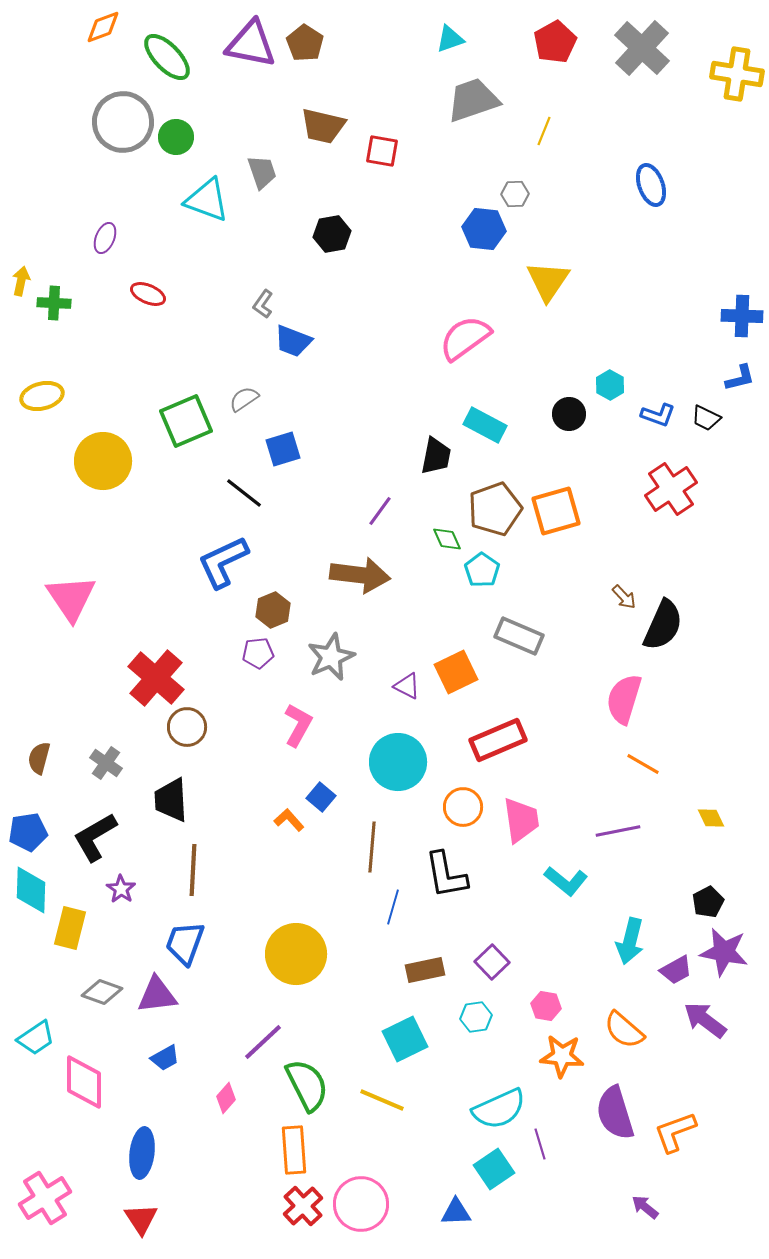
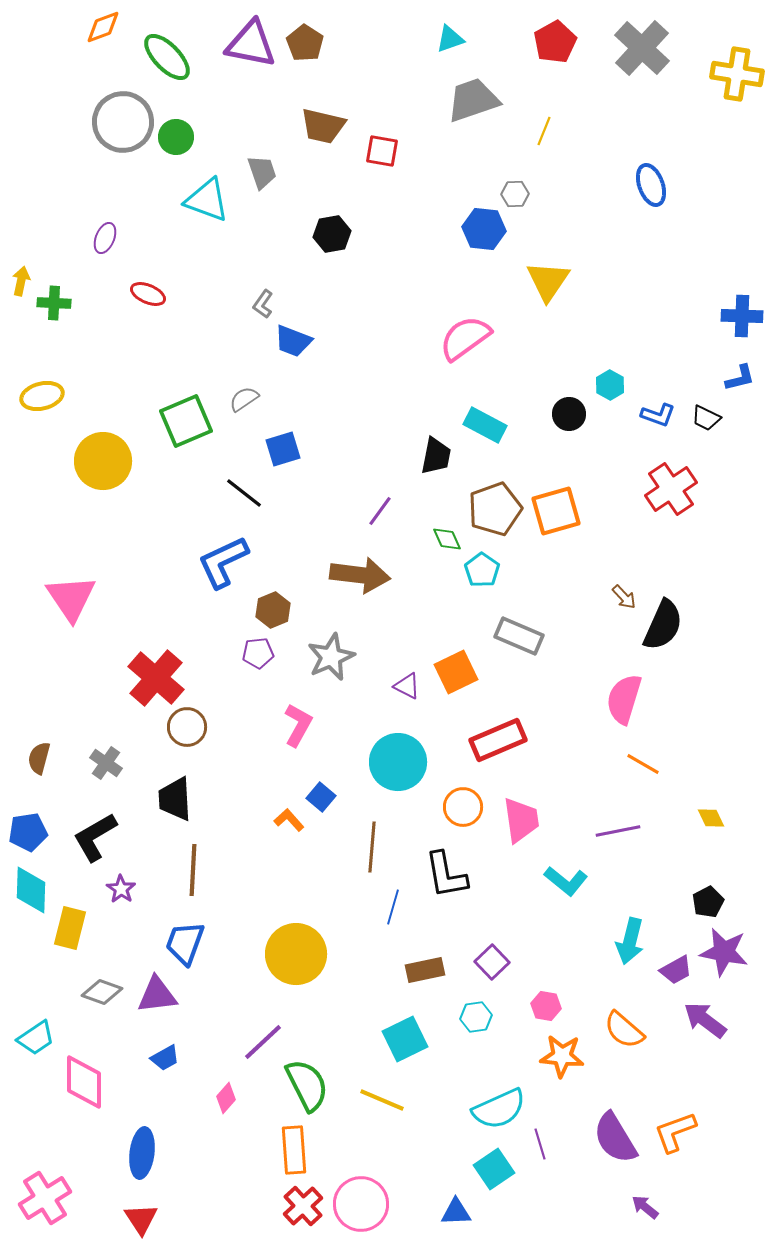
black trapezoid at (171, 800): moved 4 px right, 1 px up
purple semicircle at (615, 1113): moved 25 px down; rotated 14 degrees counterclockwise
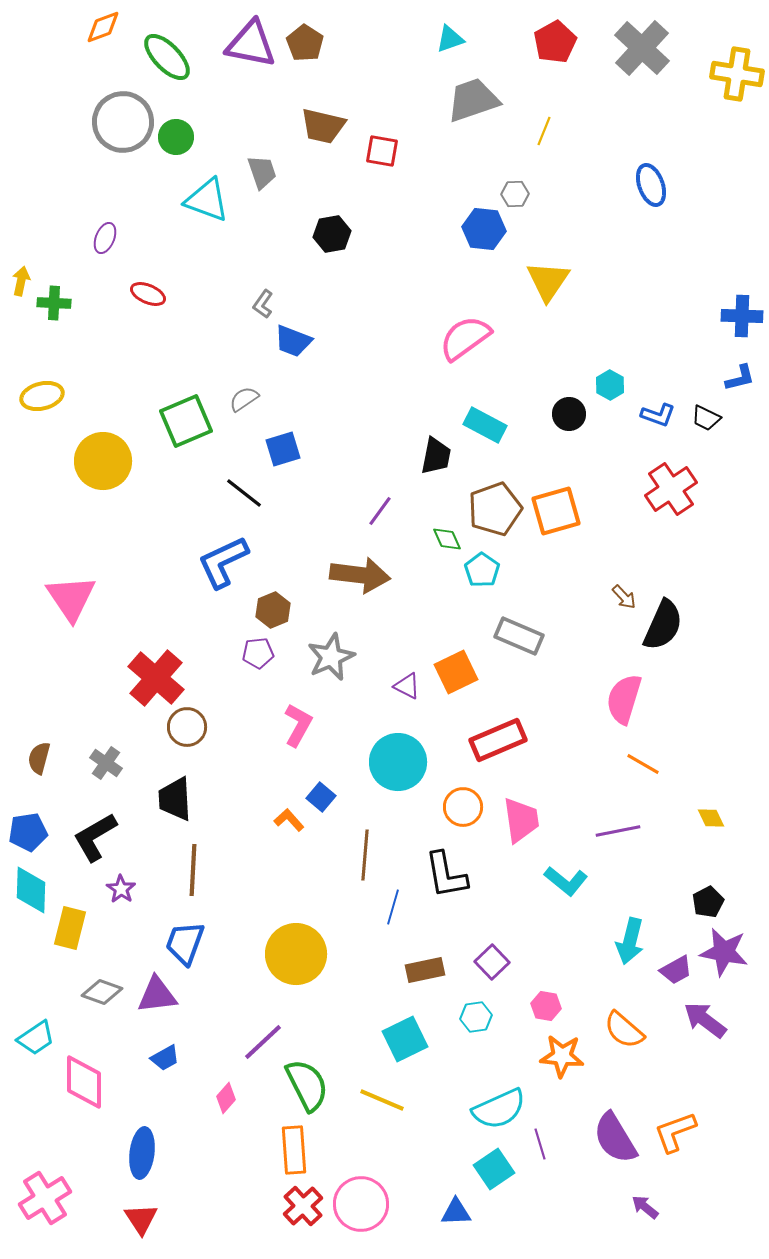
brown line at (372, 847): moved 7 px left, 8 px down
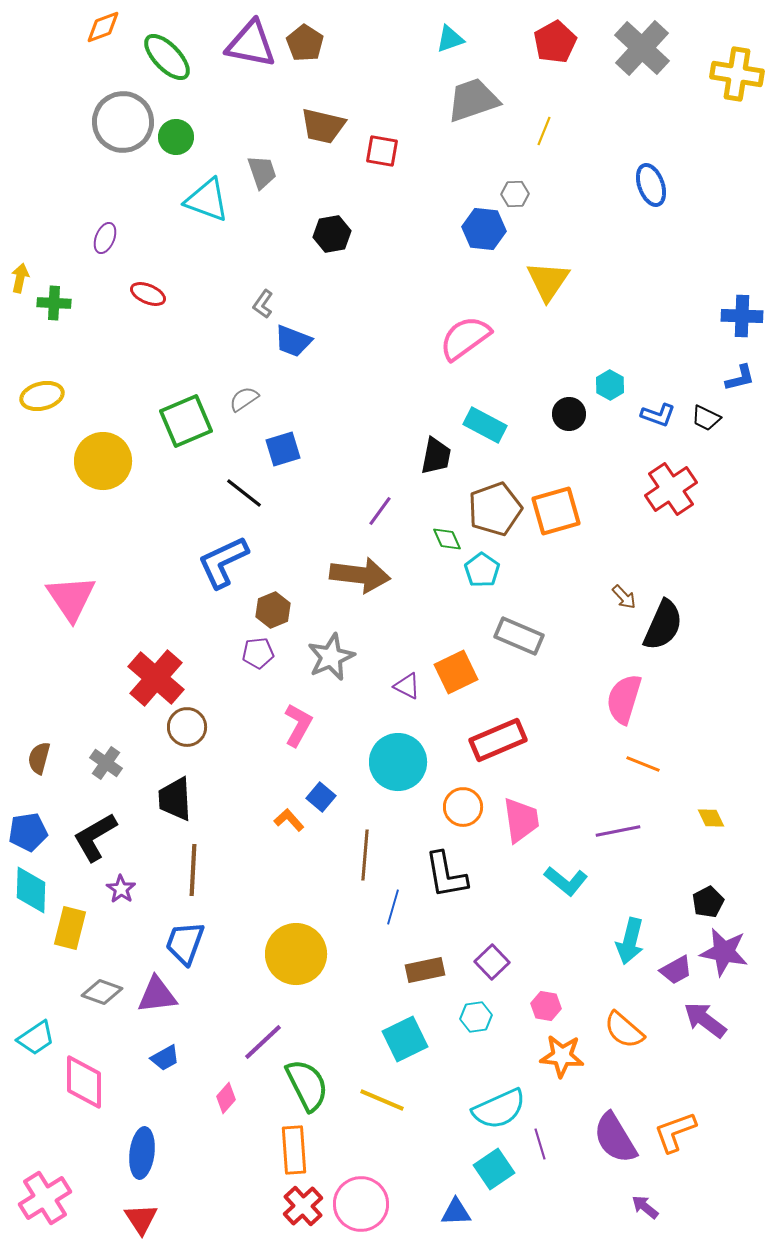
yellow arrow at (21, 281): moved 1 px left, 3 px up
orange line at (643, 764): rotated 8 degrees counterclockwise
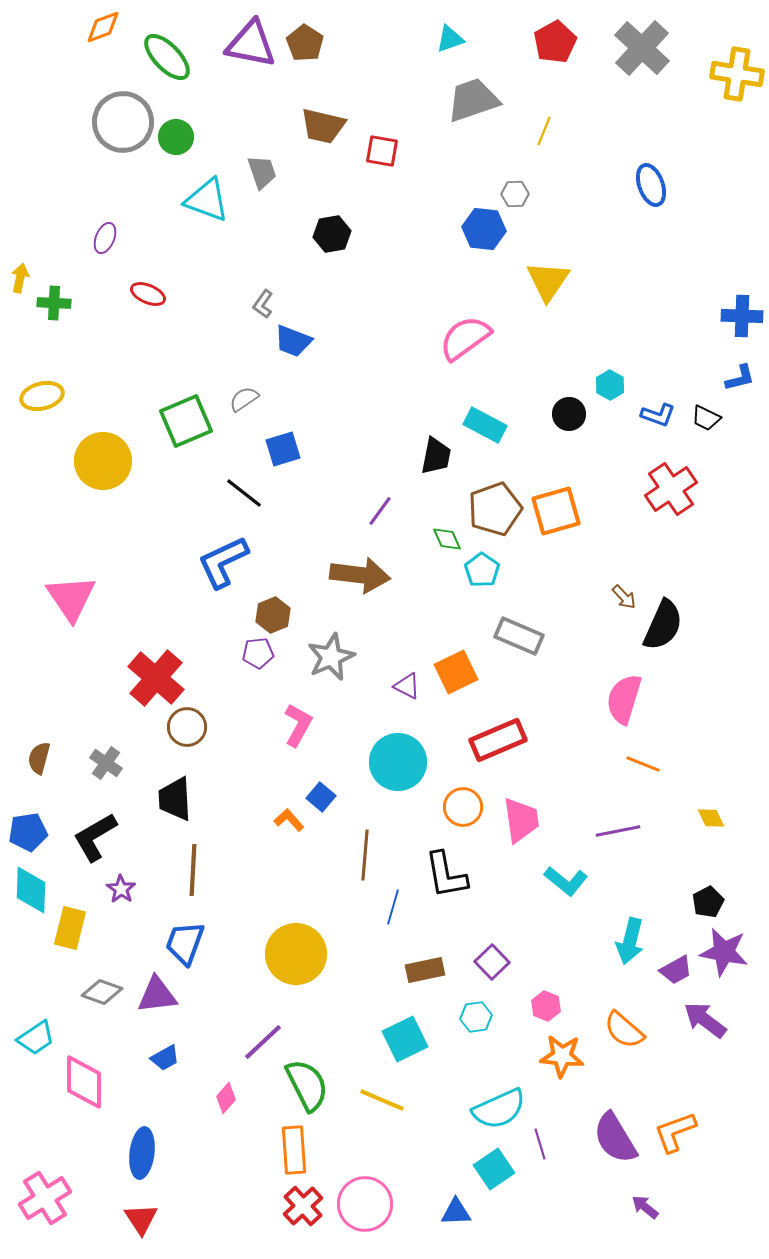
brown hexagon at (273, 610): moved 5 px down
pink hexagon at (546, 1006): rotated 12 degrees clockwise
pink circle at (361, 1204): moved 4 px right
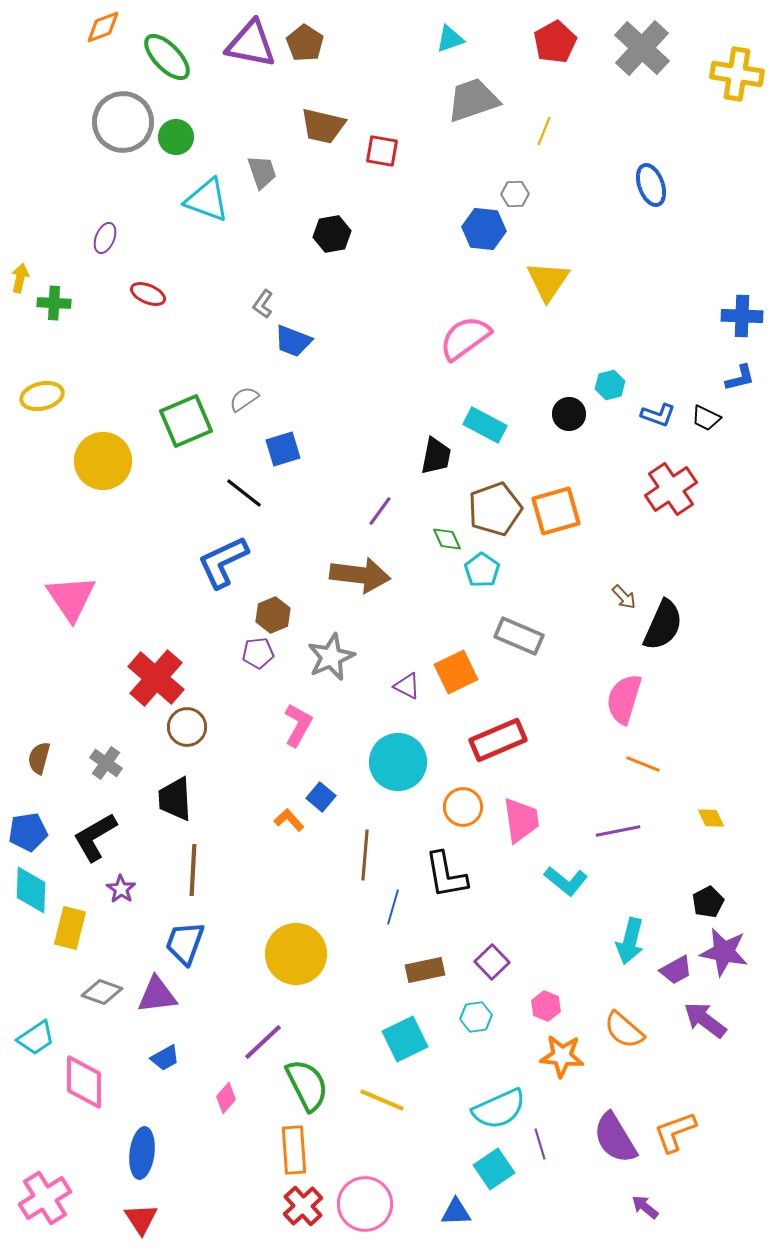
cyan hexagon at (610, 385): rotated 16 degrees clockwise
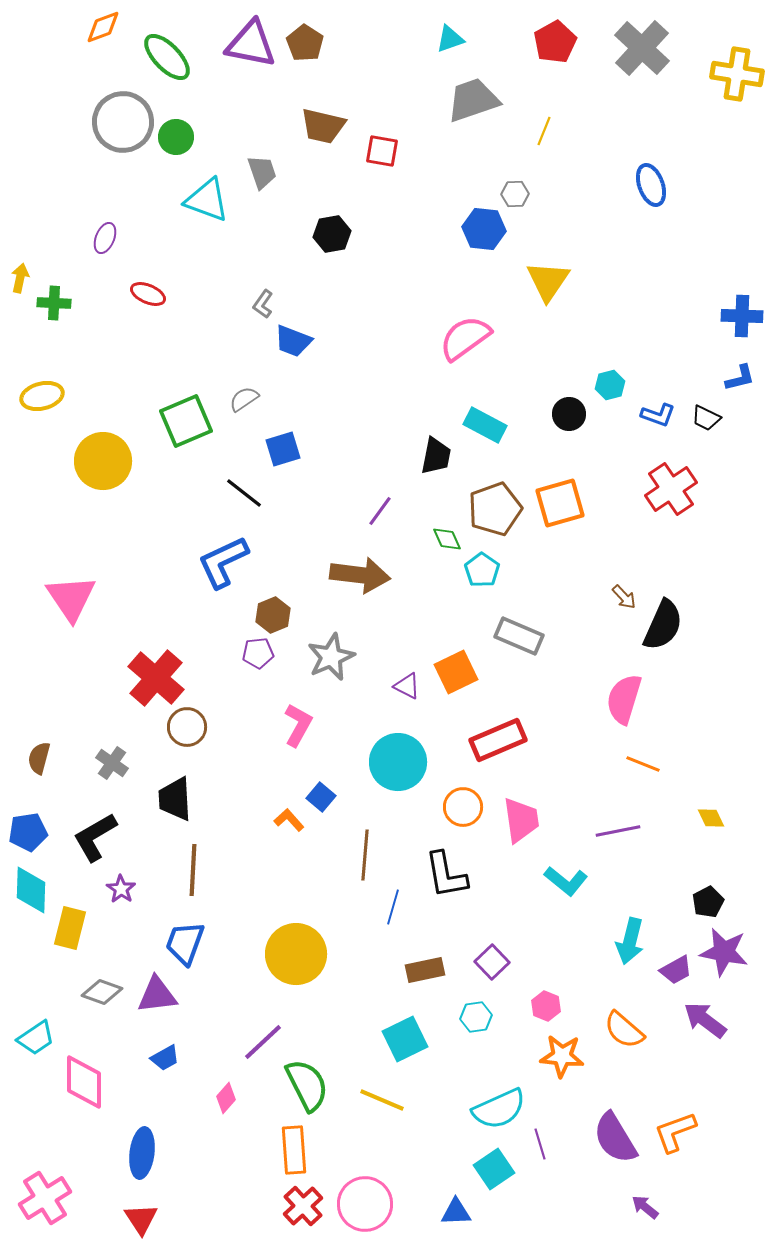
orange square at (556, 511): moved 4 px right, 8 px up
gray cross at (106, 763): moved 6 px right
